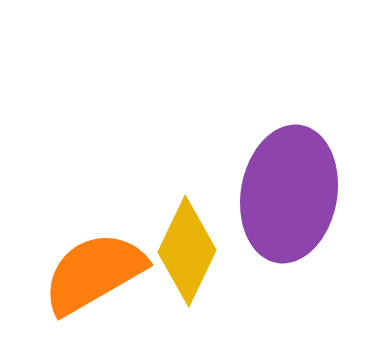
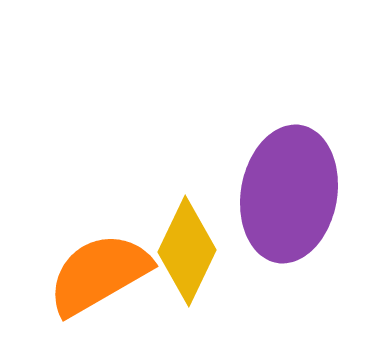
orange semicircle: moved 5 px right, 1 px down
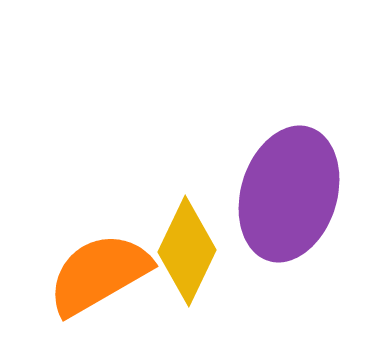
purple ellipse: rotated 7 degrees clockwise
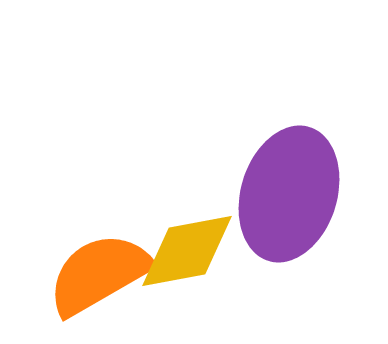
yellow diamond: rotated 54 degrees clockwise
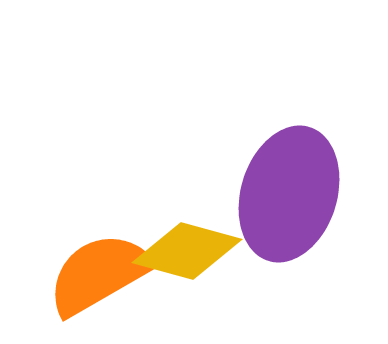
yellow diamond: rotated 26 degrees clockwise
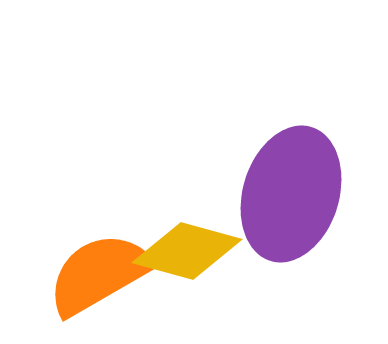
purple ellipse: moved 2 px right
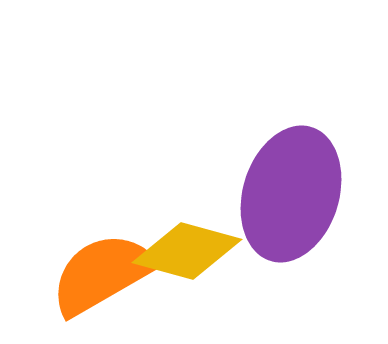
orange semicircle: moved 3 px right
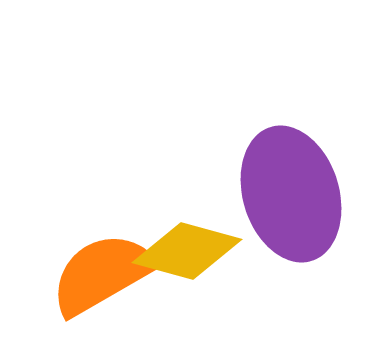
purple ellipse: rotated 34 degrees counterclockwise
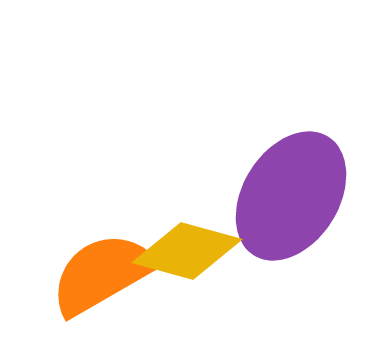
purple ellipse: moved 2 px down; rotated 49 degrees clockwise
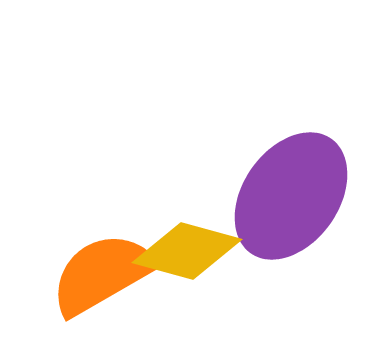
purple ellipse: rotated 3 degrees clockwise
